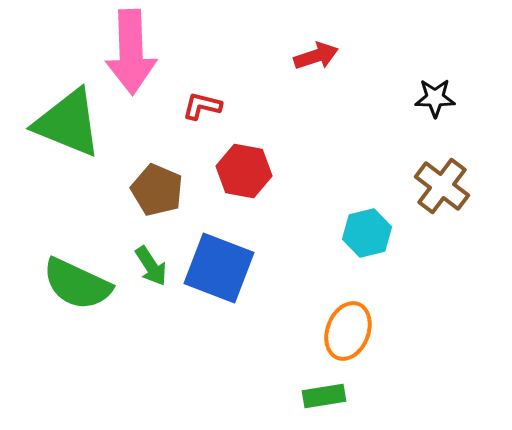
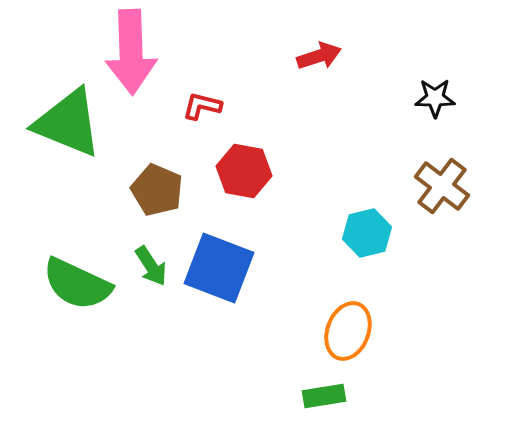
red arrow: moved 3 px right
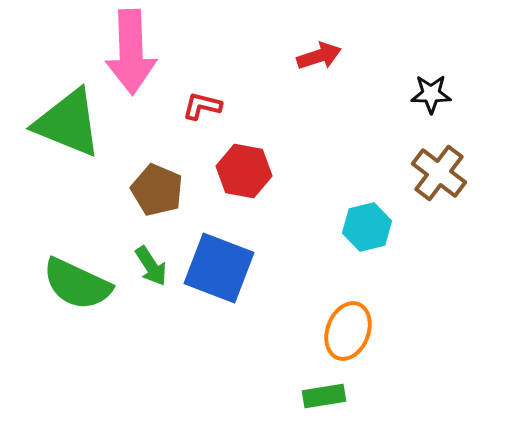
black star: moved 4 px left, 4 px up
brown cross: moved 3 px left, 13 px up
cyan hexagon: moved 6 px up
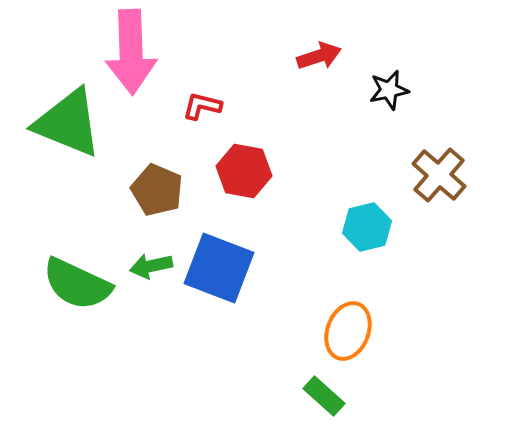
black star: moved 42 px left, 4 px up; rotated 12 degrees counterclockwise
brown cross: moved 2 px down; rotated 4 degrees clockwise
green arrow: rotated 111 degrees clockwise
green rectangle: rotated 51 degrees clockwise
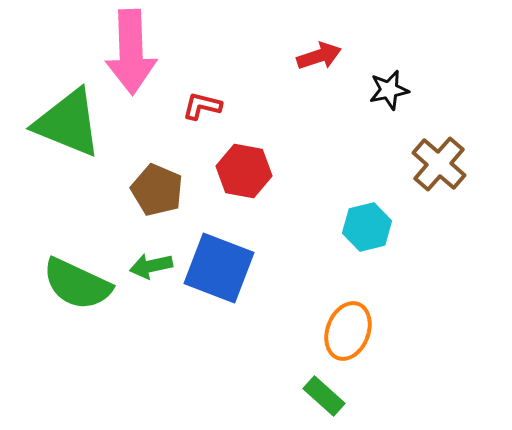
brown cross: moved 11 px up
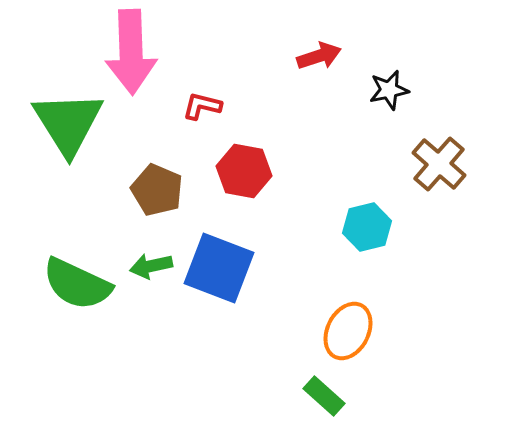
green triangle: rotated 36 degrees clockwise
orange ellipse: rotated 6 degrees clockwise
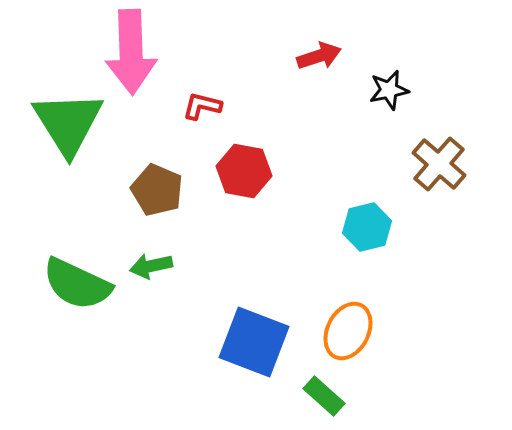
blue square: moved 35 px right, 74 px down
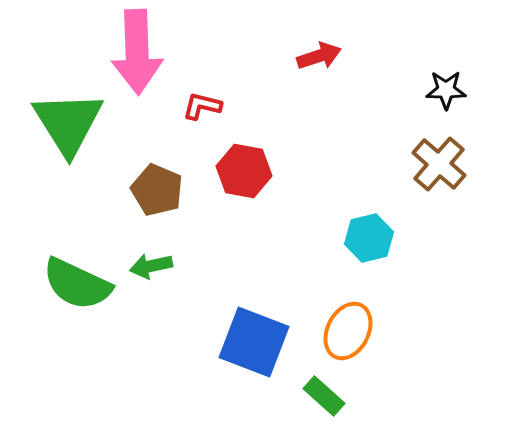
pink arrow: moved 6 px right
black star: moved 57 px right; rotated 12 degrees clockwise
cyan hexagon: moved 2 px right, 11 px down
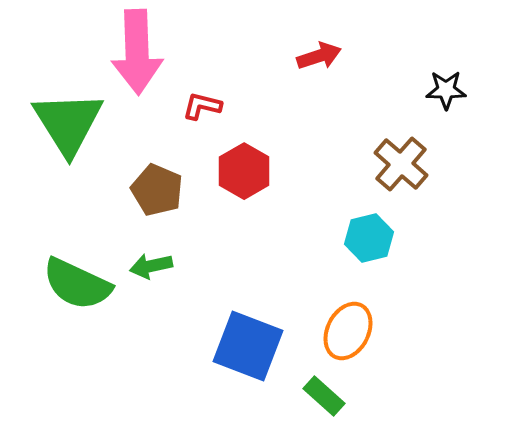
brown cross: moved 38 px left
red hexagon: rotated 20 degrees clockwise
blue square: moved 6 px left, 4 px down
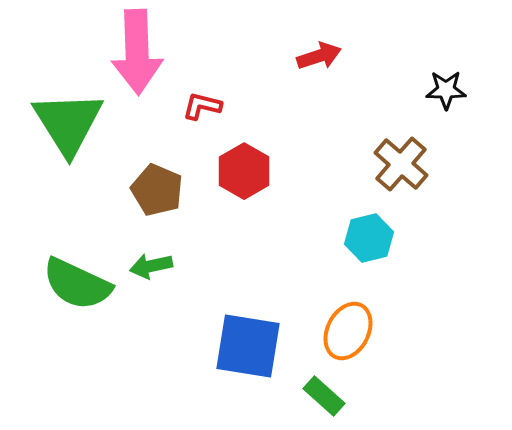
blue square: rotated 12 degrees counterclockwise
